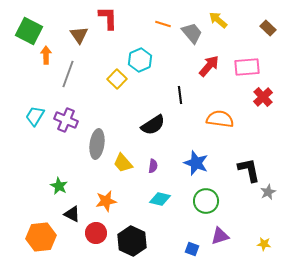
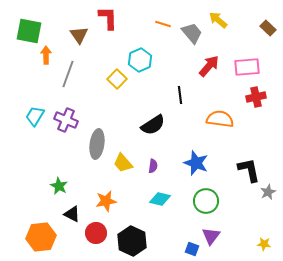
green square: rotated 16 degrees counterclockwise
red cross: moved 7 px left; rotated 30 degrees clockwise
purple triangle: moved 9 px left; rotated 36 degrees counterclockwise
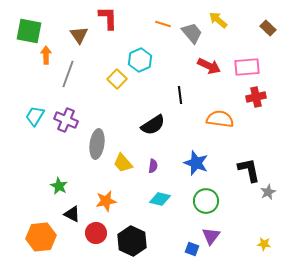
red arrow: rotated 75 degrees clockwise
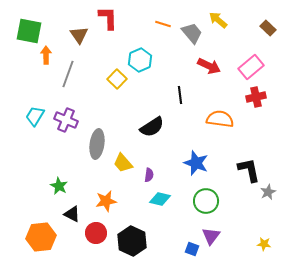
pink rectangle: moved 4 px right; rotated 35 degrees counterclockwise
black semicircle: moved 1 px left, 2 px down
purple semicircle: moved 4 px left, 9 px down
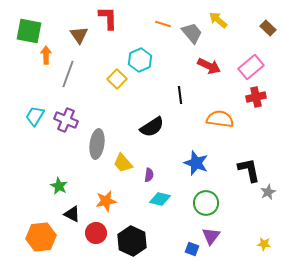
green circle: moved 2 px down
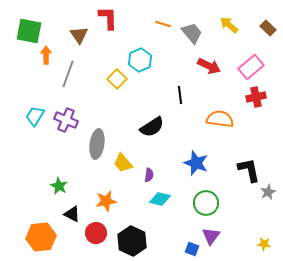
yellow arrow: moved 11 px right, 5 px down
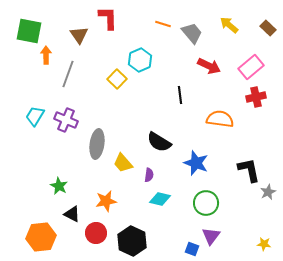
black semicircle: moved 7 px right, 15 px down; rotated 65 degrees clockwise
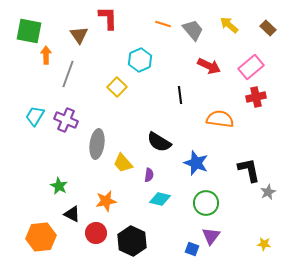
gray trapezoid: moved 1 px right, 3 px up
yellow square: moved 8 px down
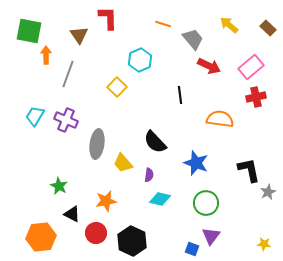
gray trapezoid: moved 9 px down
black semicircle: moved 4 px left; rotated 15 degrees clockwise
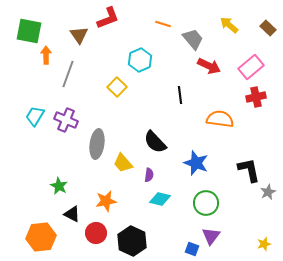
red L-shape: rotated 70 degrees clockwise
yellow star: rotated 24 degrees counterclockwise
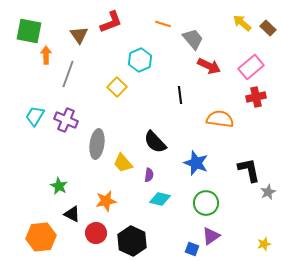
red L-shape: moved 3 px right, 4 px down
yellow arrow: moved 13 px right, 2 px up
purple triangle: rotated 18 degrees clockwise
